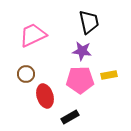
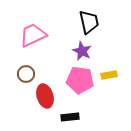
purple star: rotated 18 degrees clockwise
pink pentagon: rotated 8 degrees clockwise
black rectangle: rotated 24 degrees clockwise
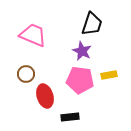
black trapezoid: moved 3 px right, 2 px down; rotated 30 degrees clockwise
pink trapezoid: rotated 48 degrees clockwise
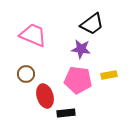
black trapezoid: rotated 35 degrees clockwise
purple star: moved 1 px left, 2 px up; rotated 18 degrees counterclockwise
pink pentagon: moved 2 px left
black rectangle: moved 4 px left, 4 px up
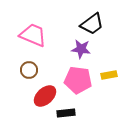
brown circle: moved 3 px right, 4 px up
red ellipse: rotated 65 degrees clockwise
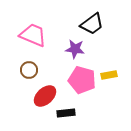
purple star: moved 6 px left
pink pentagon: moved 4 px right; rotated 8 degrees clockwise
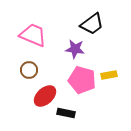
black rectangle: rotated 18 degrees clockwise
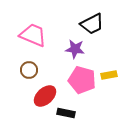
black trapezoid: rotated 10 degrees clockwise
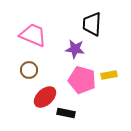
black trapezoid: rotated 120 degrees clockwise
red ellipse: moved 1 px down
